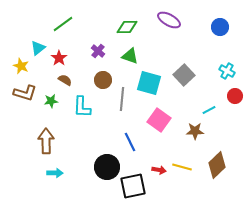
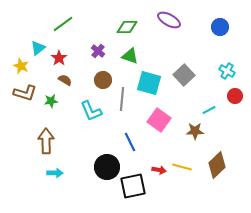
cyan L-shape: moved 9 px right, 4 px down; rotated 25 degrees counterclockwise
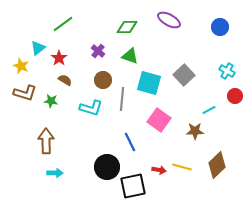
green star: rotated 16 degrees clockwise
cyan L-shape: moved 3 px up; rotated 50 degrees counterclockwise
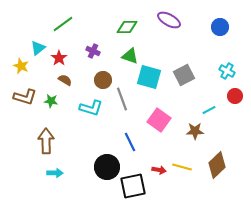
purple cross: moved 5 px left; rotated 16 degrees counterclockwise
gray square: rotated 15 degrees clockwise
cyan square: moved 6 px up
brown L-shape: moved 4 px down
gray line: rotated 25 degrees counterclockwise
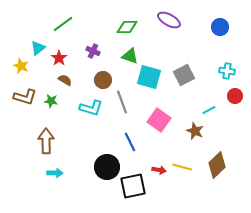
cyan cross: rotated 21 degrees counterclockwise
gray line: moved 3 px down
brown star: rotated 24 degrees clockwise
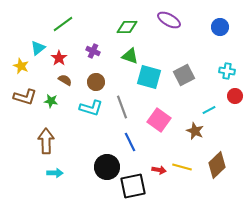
brown circle: moved 7 px left, 2 px down
gray line: moved 5 px down
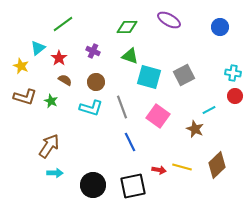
cyan cross: moved 6 px right, 2 px down
green star: rotated 16 degrees clockwise
pink square: moved 1 px left, 4 px up
brown star: moved 2 px up
brown arrow: moved 3 px right, 5 px down; rotated 35 degrees clockwise
black circle: moved 14 px left, 18 px down
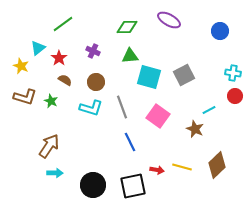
blue circle: moved 4 px down
green triangle: rotated 24 degrees counterclockwise
red arrow: moved 2 px left
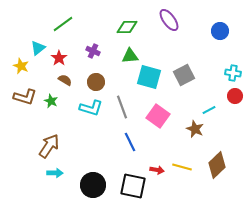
purple ellipse: rotated 25 degrees clockwise
black square: rotated 24 degrees clockwise
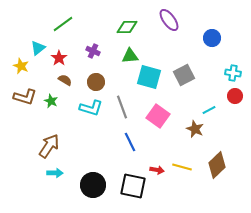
blue circle: moved 8 px left, 7 px down
